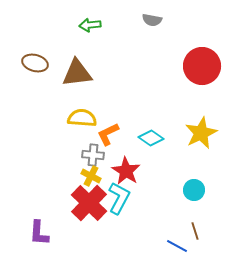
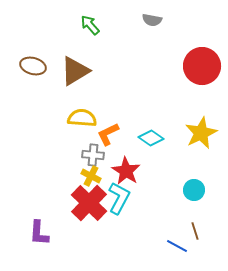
green arrow: rotated 55 degrees clockwise
brown ellipse: moved 2 px left, 3 px down
brown triangle: moved 2 px left, 2 px up; rotated 24 degrees counterclockwise
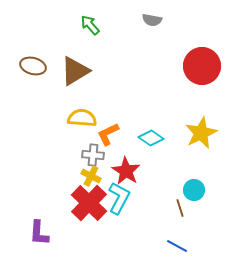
brown line: moved 15 px left, 23 px up
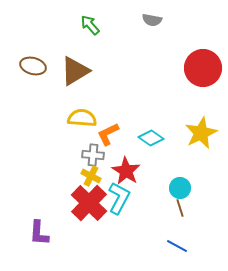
red circle: moved 1 px right, 2 px down
cyan circle: moved 14 px left, 2 px up
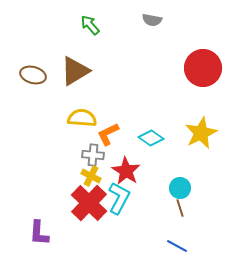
brown ellipse: moved 9 px down
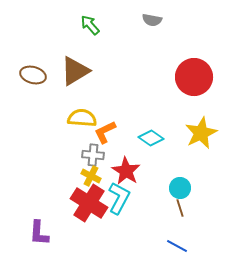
red circle: moved 9 px left, 9 px down
orange L-shape: moved 3 px left, 2 px up
red cross: rotated 12 degrees counterclockwise
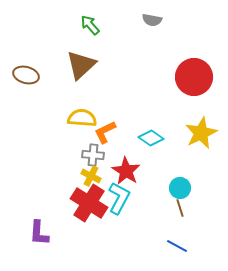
brown triangle: moved 6 px right, 6 px up; rotated 12 degrees counterclockwise
brown ellipse: moved 7 px left
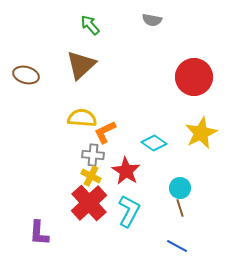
cyan diamond: moved 3 px right, 5 px down
cyan L-shape: moved 10 px right, 13 px down
red cross: rotated 15 degrees clockwise
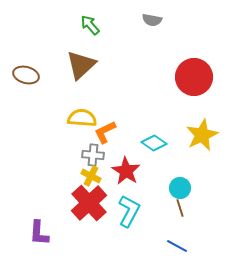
yellow star: moved 1 px right, 2 px down
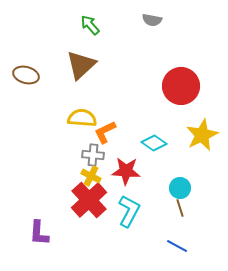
red circle: moved 13 px left, 9 px down
red star: rotated 28 degrees counterclockwise
red cross: moved 3 px up
